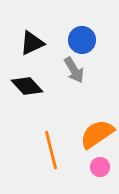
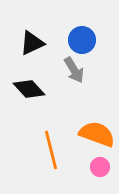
black diamond: moved 2 px right, 3 px down
orange semicircle: rotated 54 degrees clockwise
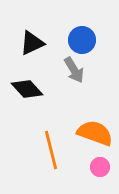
black diamond: moved 2 px left
orange semicircle: moved 2 px left, 1 px up
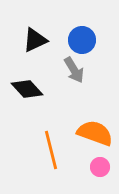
black triangle: moved 3 px right, 3 px up
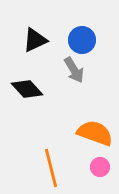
orange line: moved 18 px down
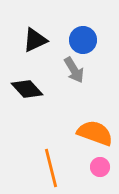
blue circle: moved 1 px right
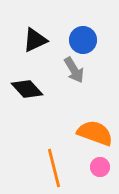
orange line: moved 3 px right
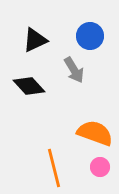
blue circle: moved 7 px right, 4 px up
black diamond: moved 2 px right, 3 px up
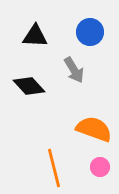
blue circle: moved 4 px up
black triangle: moved 4 px up; rotated 28 degrees clockwise
orange semicircle: moved 1 px left, 4 px up
